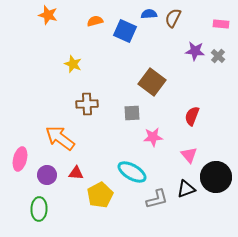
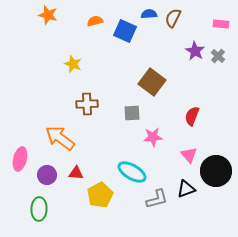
purple star: rotated 24 degrees clockwise
black circle: moved 6 px up
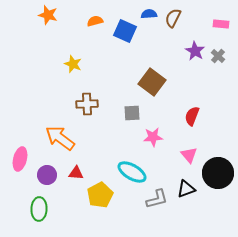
black circle: moved 2 px right, 2 px down
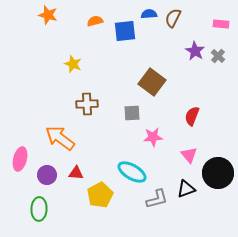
blue square: rotated 30 degrees counterclockwise
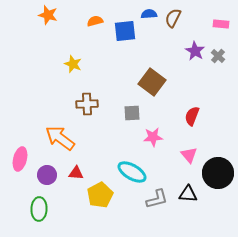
black triangle: moved 2 px right, 5 px down; rotated 24 degrees clockwise
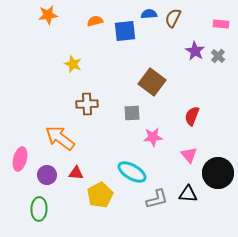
orange star: rotated 24 degrees counterclockwise
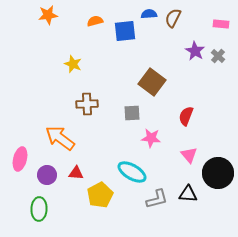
red semicircle: moved 6 px left
pink star: moved 2 px left, 1 px down; rotated 12 degrees clockwise
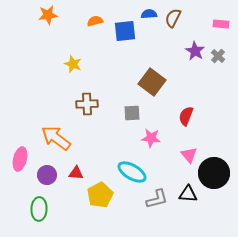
orange arrow: moved 4 px left
black circle: moved 4 px left
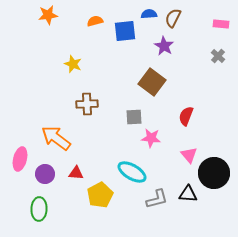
purple star: moved 31 px left, 5 px up
gray square: moved 2 px right, 4 px down
purple circle: moved 2 px left, 1 px up
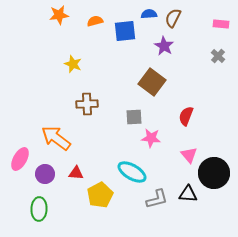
orange star: moved 11 px right
pink ellipse: rotated 15 degrees clockwise
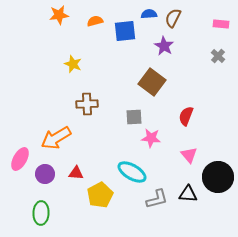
orange arrow: rotated 68 degrees counterclockwise
black circle: moved 4 px right, 4 px down
green ellipse: moved 2 px right, 4 px down
